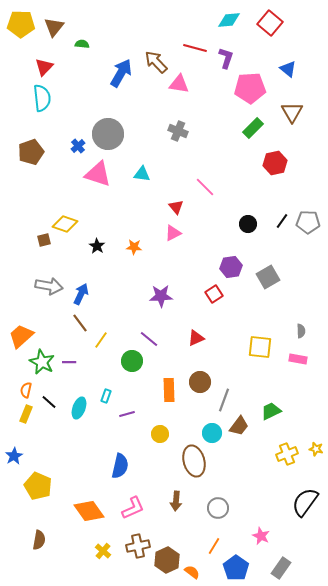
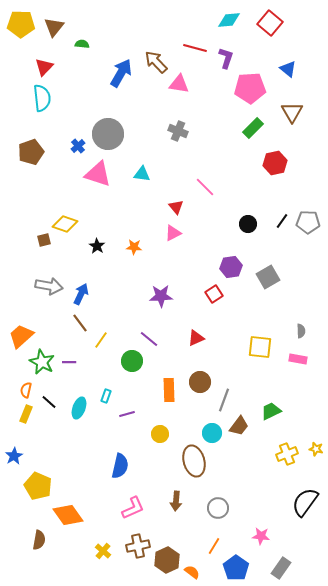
orange diamond at (89, 511): moved 21 px left, 4 px down
pink star at (261, 536): rotated 18 degrees counterclockwise
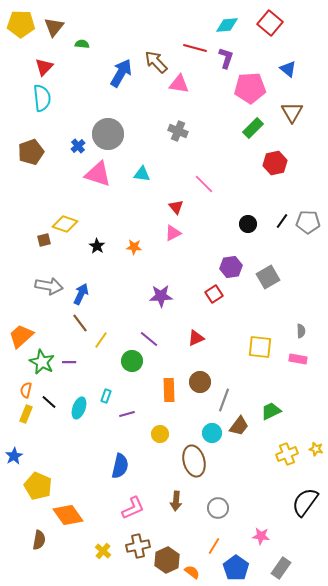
cyan diamond at (229, 20): moved 2 px left, 5 px down
pink line at (205, 187): moved 1 px left, 3 px up
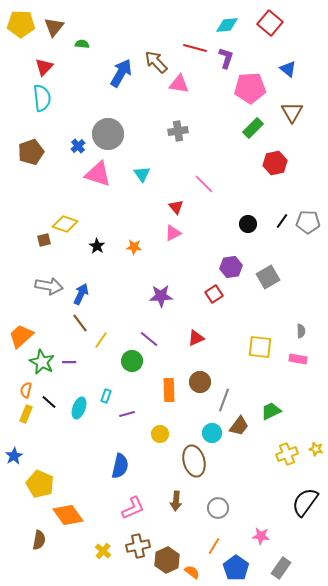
gray cross at (178, 131): rotated 30 degrees counterclockwise
cyan triangle at (142, 174): rotated 48 degrees clockwise
yellow pentagon at (38, 486): moved 2 px right, 2 px up
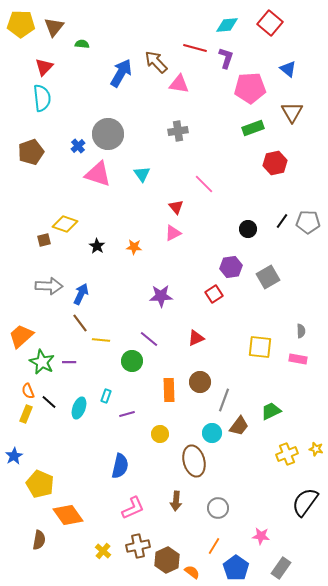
green rectangle at (253, 128): rotated 25 degrees clockwise
black circle at (248, 224): moved 5 px down
gray arrow at (49, 286): rotated 8 degrees counterclockwise
yellow line at (101, 340): rotated 60 degrees clockwise
orange semicircle at (26, 390): moved 2 px right, 1 px down; rotated 35 degrees counterclockwise
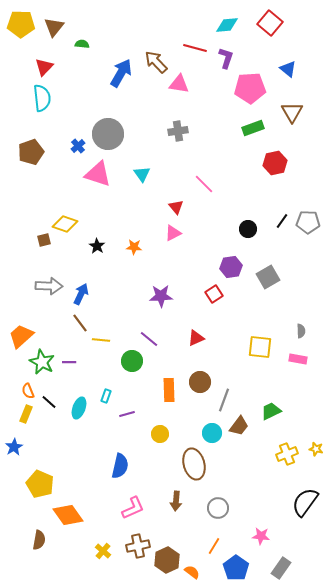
blue star at (14, 456): moved 9 px up
brown ellipse at (194, 461): moved 3 px down
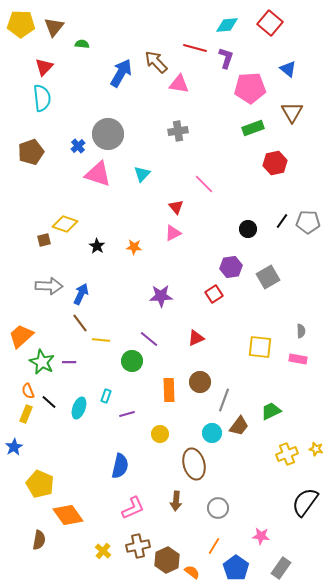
cyan triangle at (142, 174): rotated 18 degrees clockwise
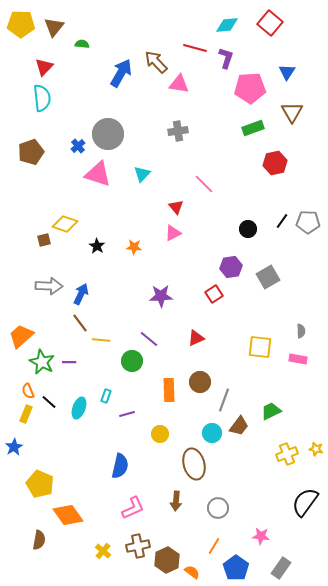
blue triangle at (288, 69): moved 1 px left, 3 px down; rotated 24 degrees clockwise
